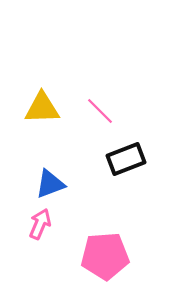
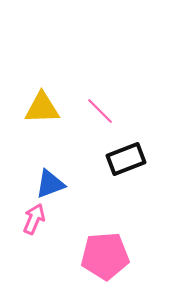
pink arrow: moved 6 px left, 5 px up
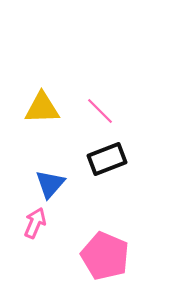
black rectangle: moved 19 px left
blue triangle: rotated 28 degrees counterclockwise
pink arrow: moved 1 px right, 4 px down
pink pentagon: rotated 27 degrees clockwise
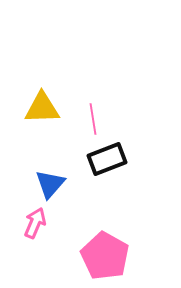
pink line: moved 7 px left, 8 px down; rotated 36 degrees clockwise
pink pentagon: rotated 6 degrees clockwise
